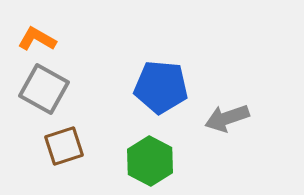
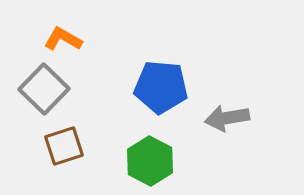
orange L-shape: moved 26 px right
gray square: rotated 15 degrees clockwise
gray arrow: rotated 9 degrees clockwise
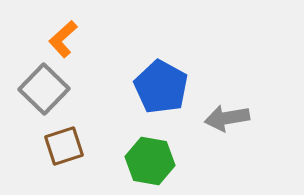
orange L-shape: rotated 72 degrees counterclockwise
blue pentagon: rotated 24 degrees clockwise
green hexagon: rotated 18 degrees counterclockwise
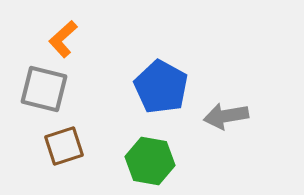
gray square: rotated 30 degrees counterclockwise
gray arrow: moved 1 px left, 2 px up
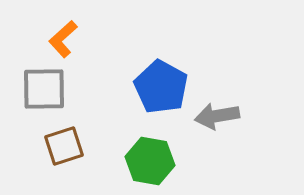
gray square: rotated 15 degrees counterclockwise
gray arrow: moved 9 px left
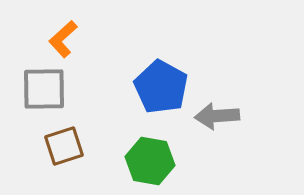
gray arrow: rotated 6 degrees clockwise
